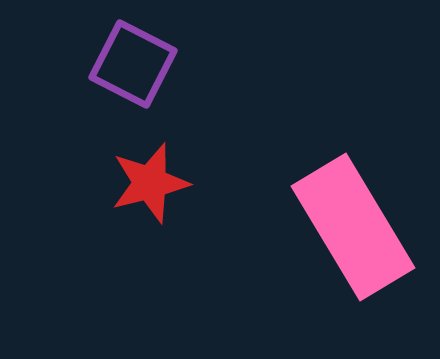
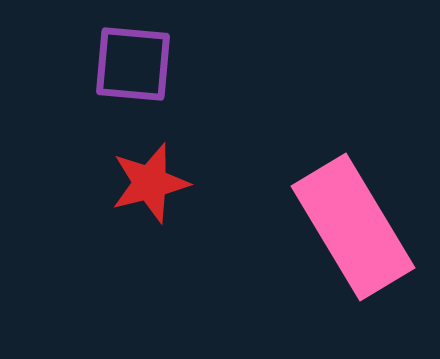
purple square: rotated 22 degrees counterclockwise
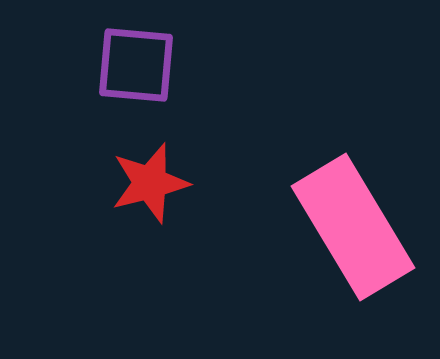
purple square: moved 3 px right, 1 px down
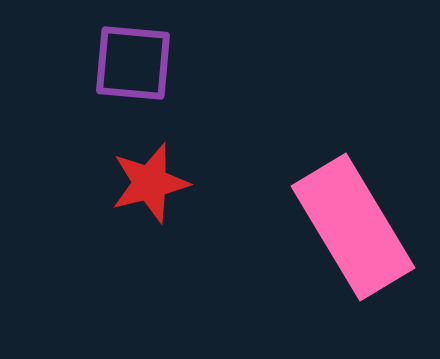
purple square: moved 3 px left, 2 px up
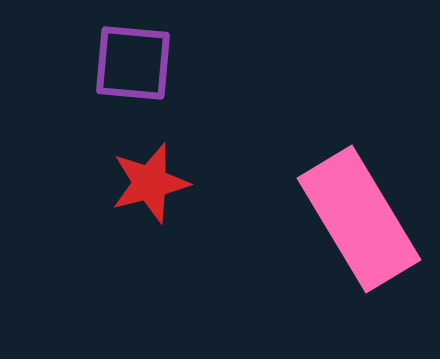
pink rectangle: moved 6 px right, 8 px up
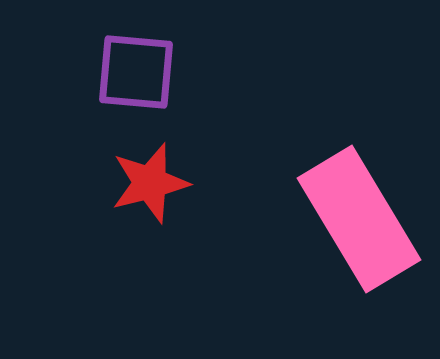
purple square: moved 3 px right, 9 px down
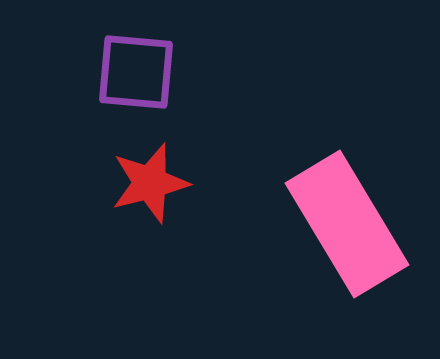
pink rectangle: moved 12 px left, 5 px down
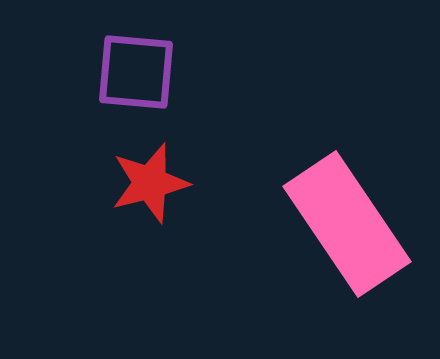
pink rectangle: rotated 3 degrees counterclockwise
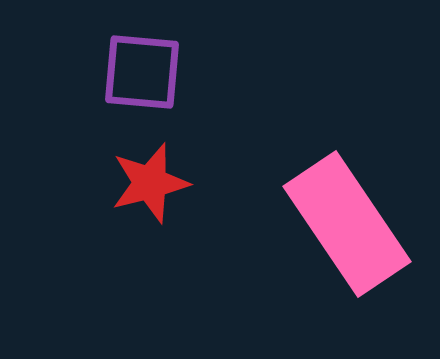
purple square: moved 6 px right
